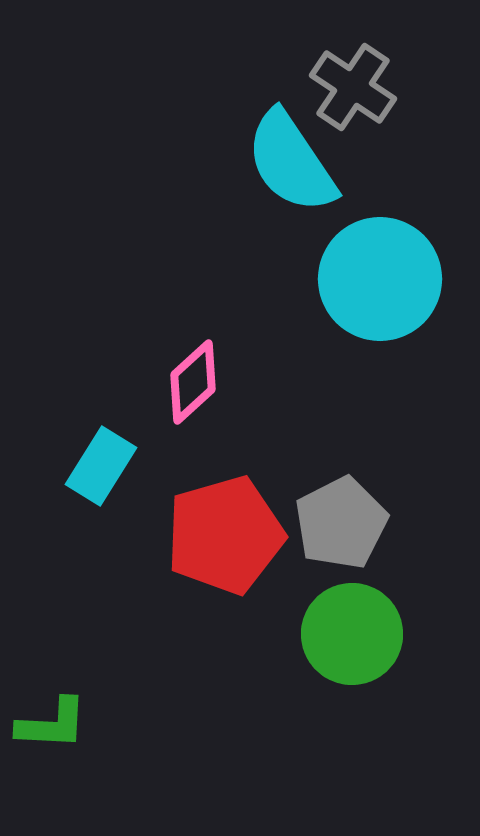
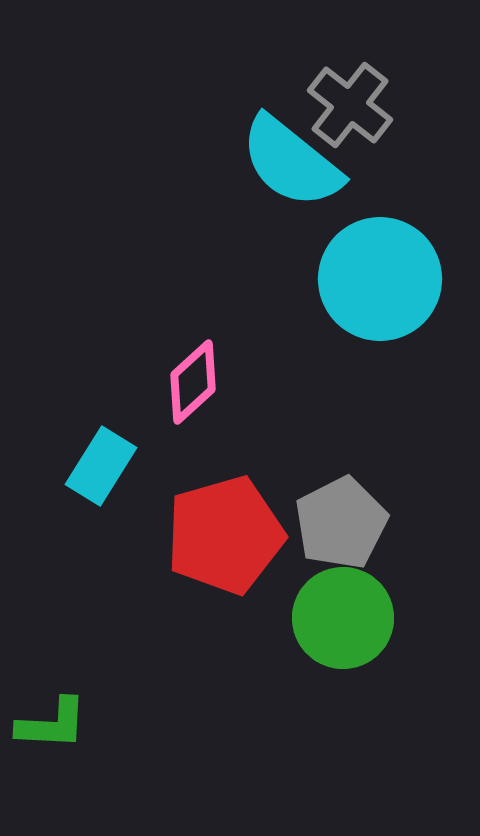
gray cross: moved 3 px left, 18 px down; rotated 4 degrees clockwise
cyan semicircle: rotated 17 degrees counterclockwise
green circle: moved 9 px left, 16 px up
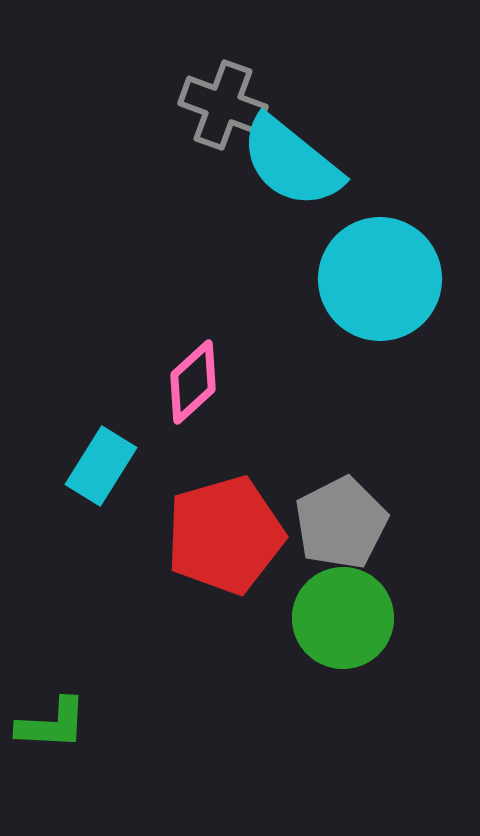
gray cross: moved 127 px left; rotated 18 degrees counterclockwise
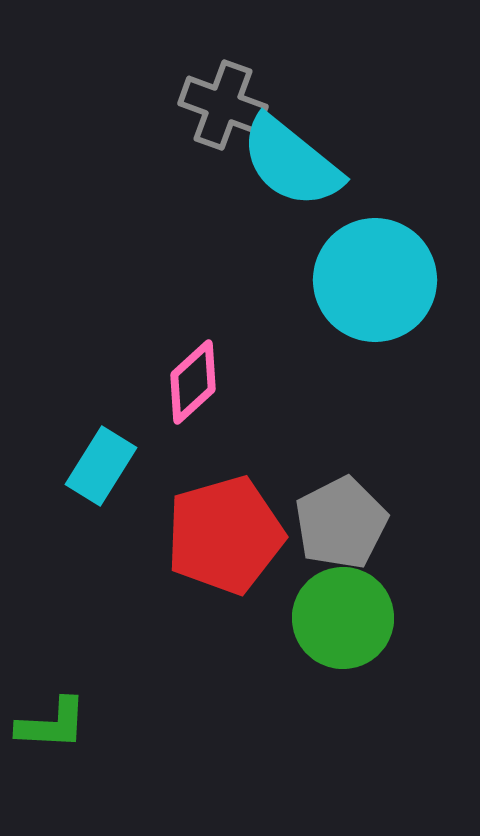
cyan circle: moved 5 px left, 1 px down
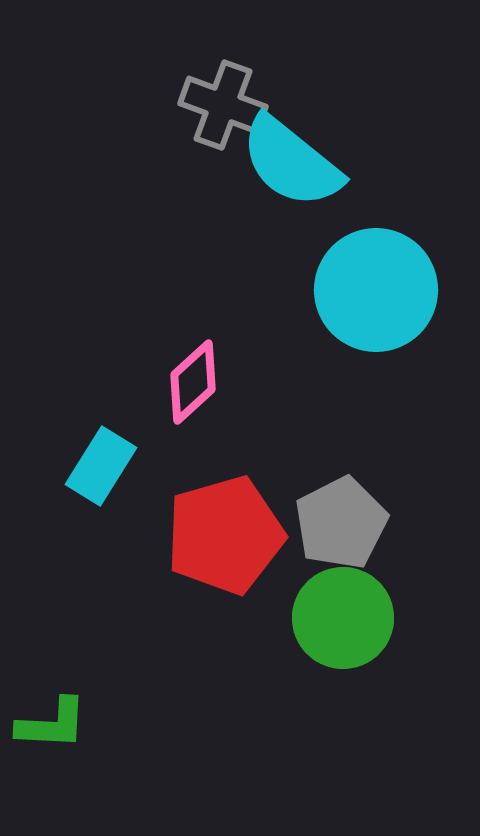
cyan circle: moved 1 px right, 10 px down
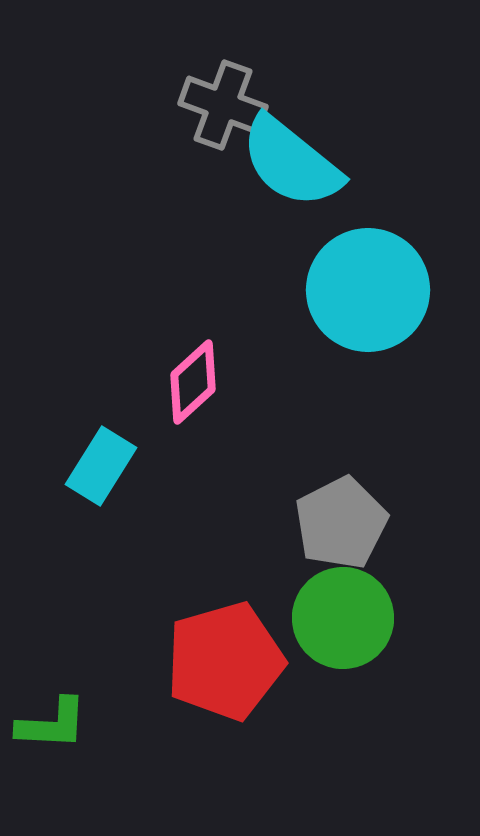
cyan circle: moved 8 px left
red pentagon: moved 126 px down
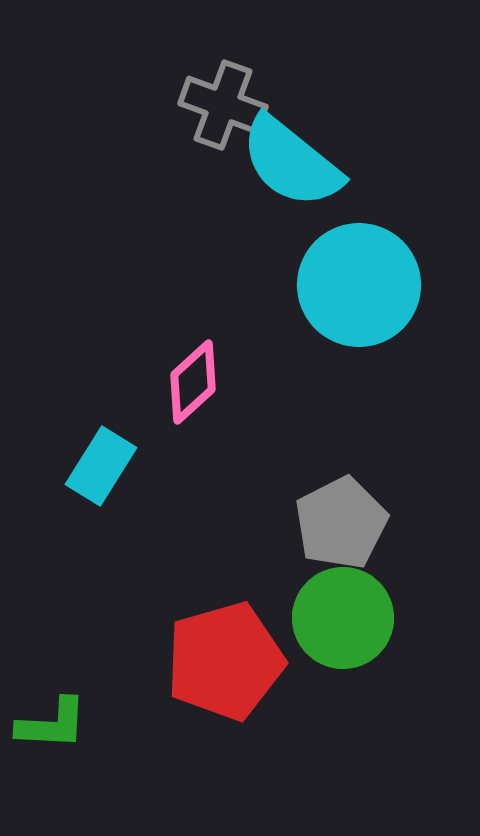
cyan circle: moved 9 px left, 5 px up
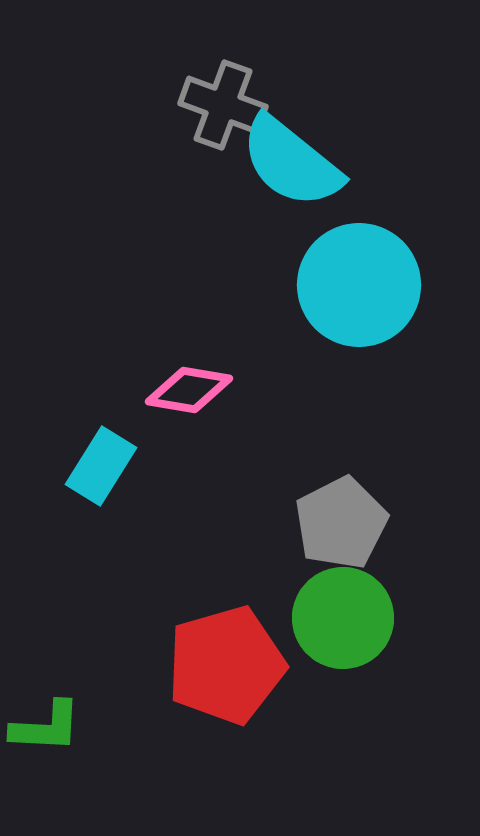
pink diamond: moved 4 px left, 8 px down; rotated 52 degrees clockwise
red pentagon: moved 1 px right, 4 px down
green L-shape: moved 6 px left, 3 px down
